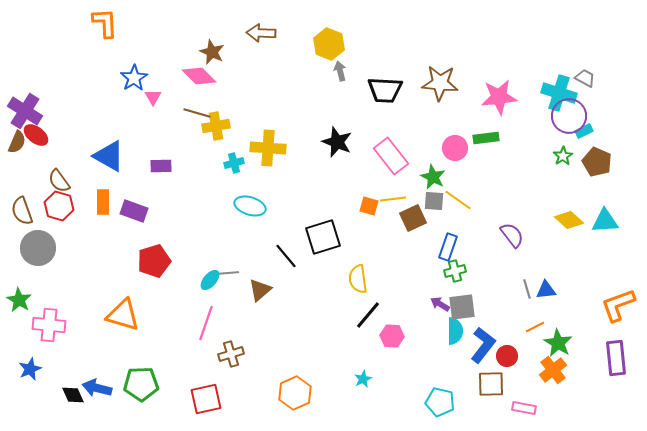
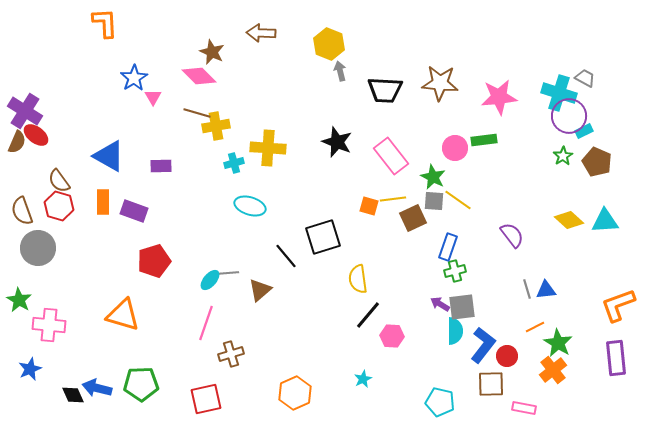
green rectangle at (486, 138): moved 2 px left, 2 px down
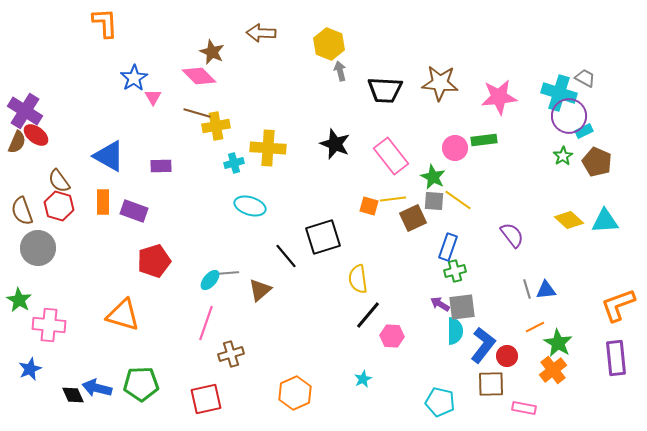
black star at (337, 142): moved 2 px left, 2 px down
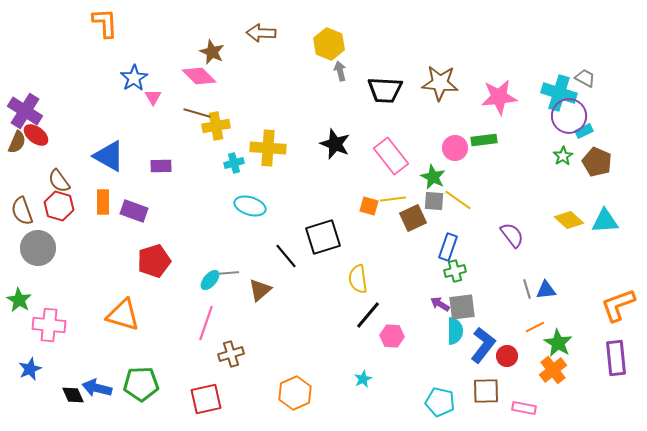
brown square at (491, 384): moved 5 px left, 7 px down
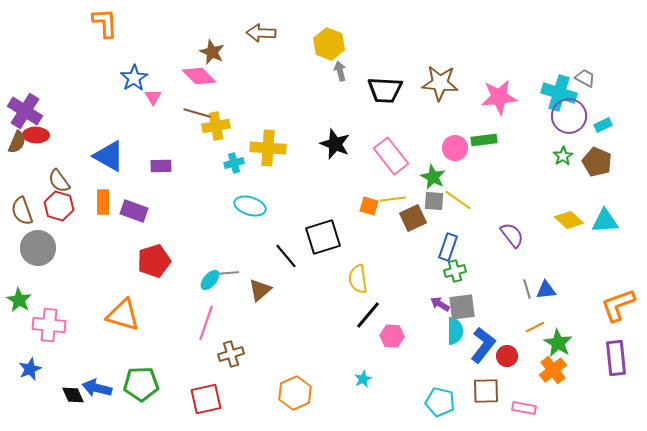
cyan rectangle at (584, 131): moved 19 px right, 6 px up
red ellipse at (36, 135): rotated 35 degrees counterclockwise
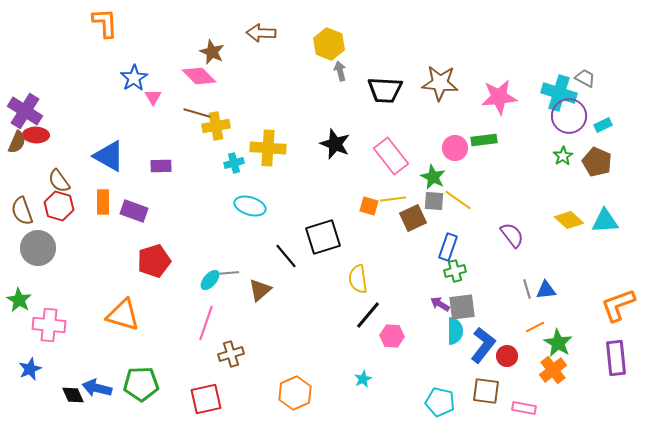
brown square at (486, 391): rotated 8 degrees clockwise
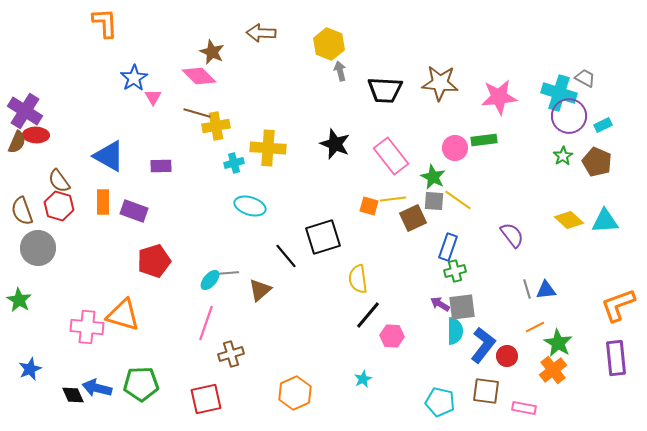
pink cross at (49, 325): moved 38 px right, 2 px down
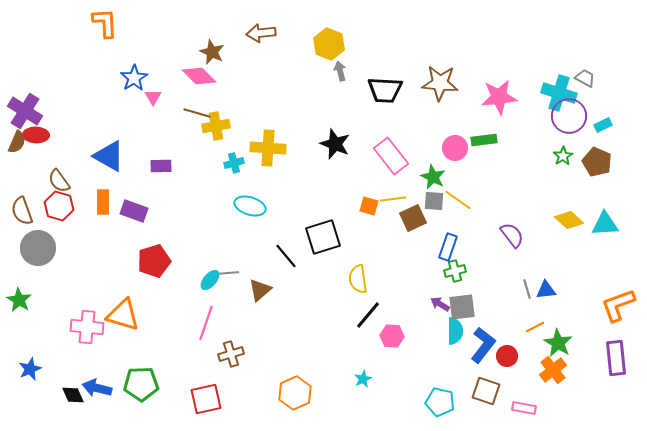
brown arrow at (261, 33): rotated 8 degrees counterclockwise
cyan triangle at (605, 221): moved 3 px down
brown square at (486, 391): rotated 12 degrees clockwise
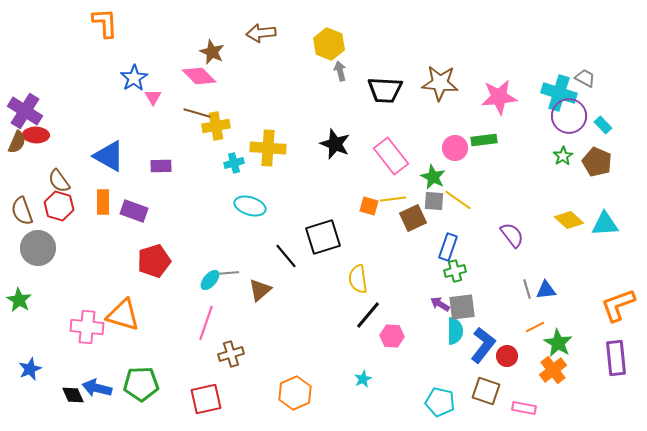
cyan rectangle at (603, 125): rotated 72 degrees clockwise
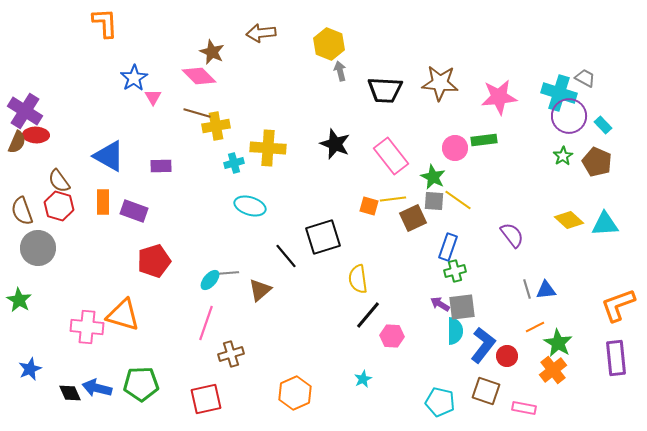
black diamond at (73, 395): moved 3 px left, 2 px up
